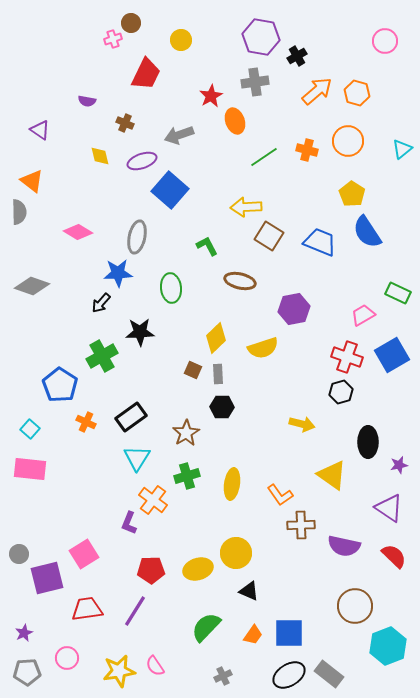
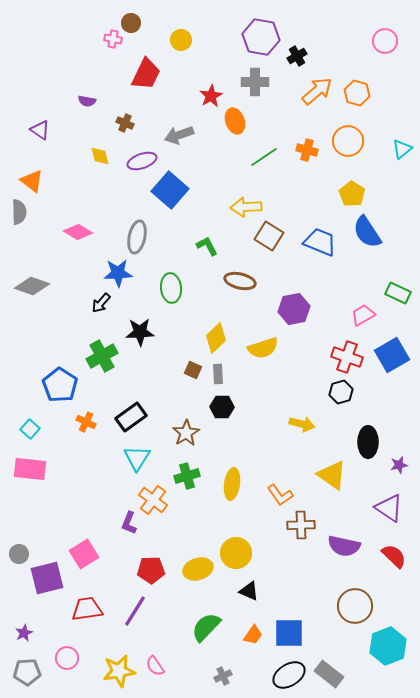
pink cross at (113, 39): rotated 30 degrees clockwise
gray cross at (255, 82): rotated 8 degrees clockwise
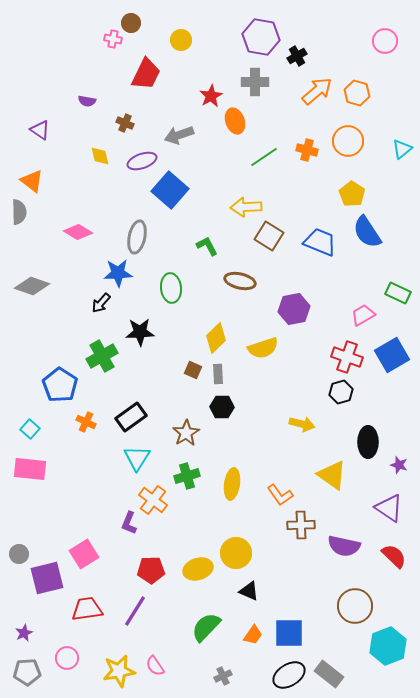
purple star at (399, 465): rotated 30 degrees clockwise
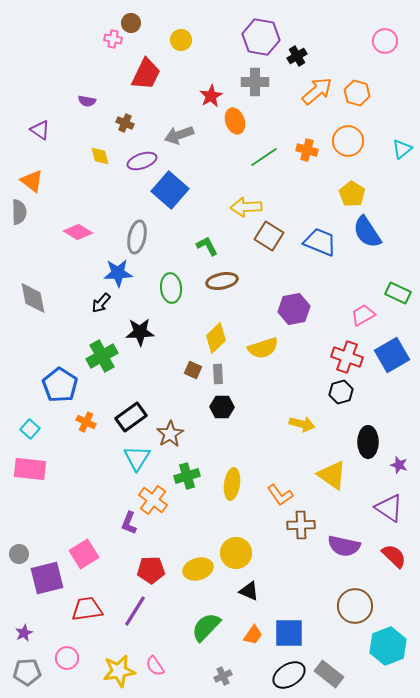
brown ellipse at (240, 281): moved 18 px left; rotated 24 degrees counterclockwise
gray diamond at (32, 286): moved 1 px right, 12 px down; rotated 60 degrees clockwise
brown star at (186, 433): moved 16 px left, 1 px down
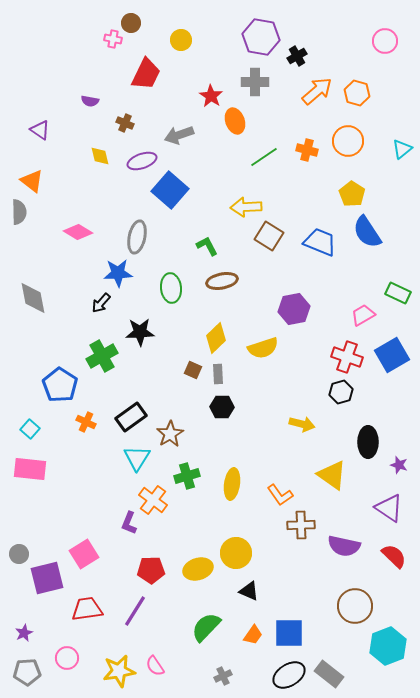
red star at (211, 96): rotated 10 degrees counterclockwise
purple semicircle at (87, 101): moved 3 px right
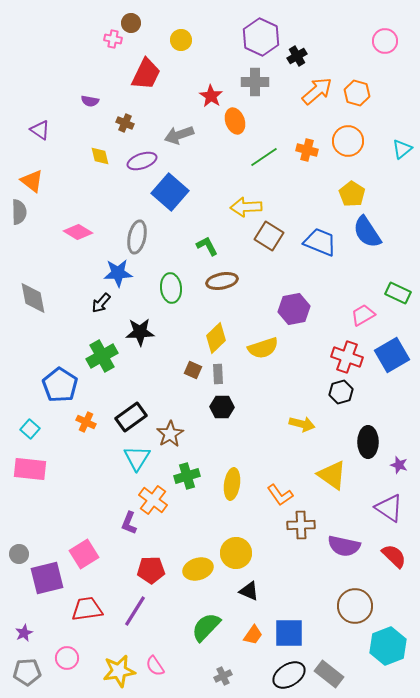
purple hexagon at (261, 37): rotated 15 degrees clockwise
blue square at (170, 190): moved 2 px down
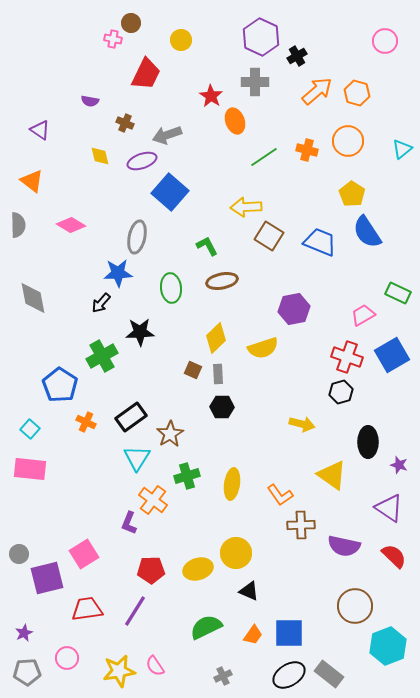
gray arrow at (179, 135): moved 12 px left
gray semicircle at (19, 212): moved 1 px left, 13 px down
pink diamond at (78, 232): moved 7 px left, 7 px up
green semicircle at (206, 627): rotated 20 degrees clockwise
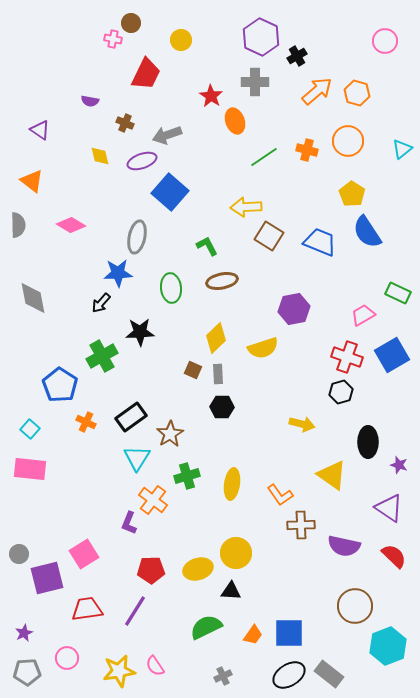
black triangle at (249, 591): moved 18 px left; rotated 20 degrees counterclockwise
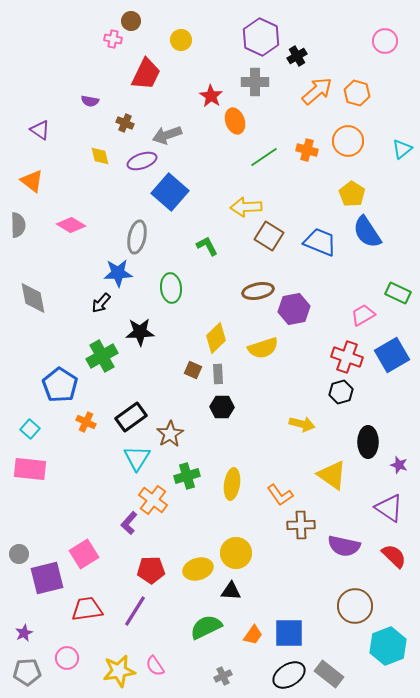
brown circle at (131, 23): moved 2 px up
brown ellipse at (222, 281): moved 36 px right, 10 px down
purple L-shape at (129, 523): rotated 20 degrees clockwise
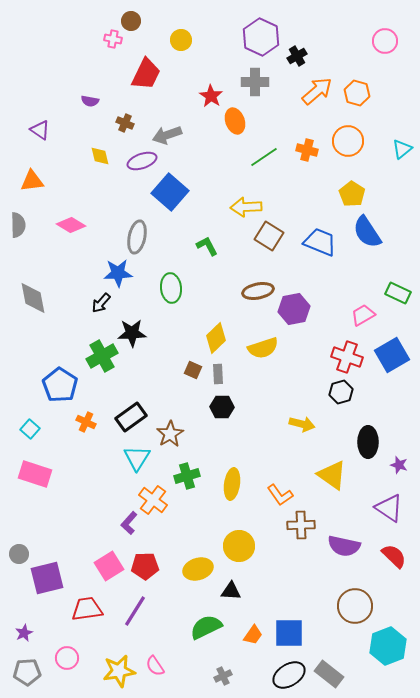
orange triangle at (32, 181): rotated 45 degrees counterclockwise
black star at (140, 332): moved 8 px left, 1 px down
pink rectangle at (30, 469): moved 5 px right, 5 px down; rotated 12 degrees clockwise
yellow circle at (236, 553): moved 3 px right, 7 px up
pink square at (84, 554): moved 25 px right, 12 px down
red pentagon at (151, 570): moved 6 px left, 4 px up
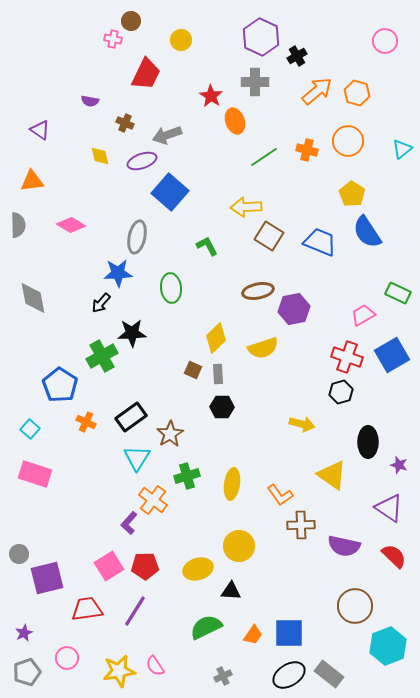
gray pentagon at (27, 672): rotated 16 degrees counterclockwise
